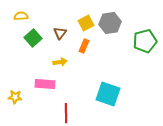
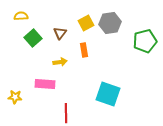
orange rectangle: moved 4 px down; rotated 32 degrees counterclockwise
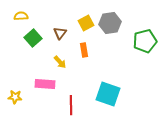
yellow arrow: rotated 56 degrees clockwise
red line: moved 5 px right, 8 px up
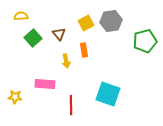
gray hexagon: moved 1 px right, 2 px up
brown triangle: moved 1 px left, 1 px down; rotated 16 degrees counterclockwise
yellow arrow: moved 6 px right, 1 px up; rotated 32 degrees clockwise
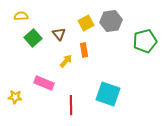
yellow arrow: rotated 128 degrees counterclockwise
pink rectangle: moved 1 px left, 1 px up; rotated 18 degrees clockwise
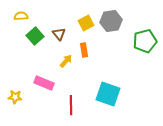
green square: moved 2 px right, 2 px up
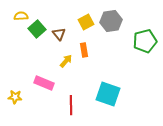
yellow square: moved 1 px up
green square: moved 2 px right, 7 px up
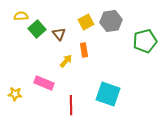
yellow star: moved 3 px up
